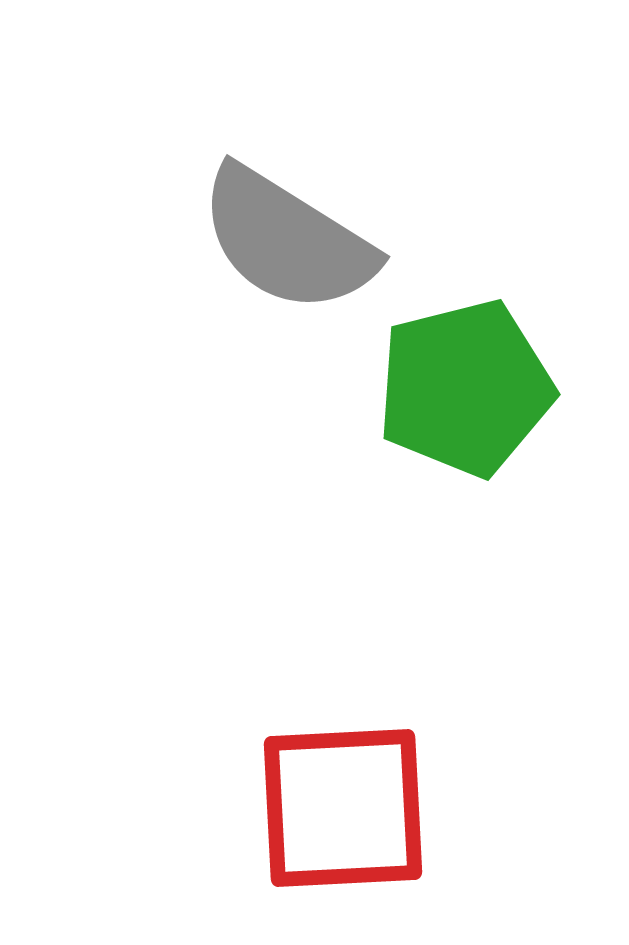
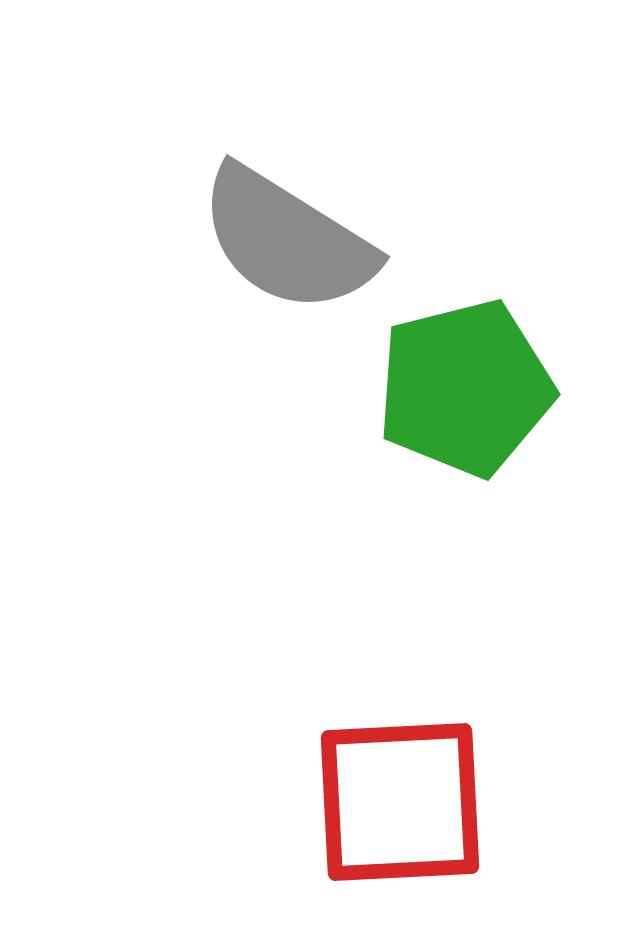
red square: moved 57 px right, 6 px up
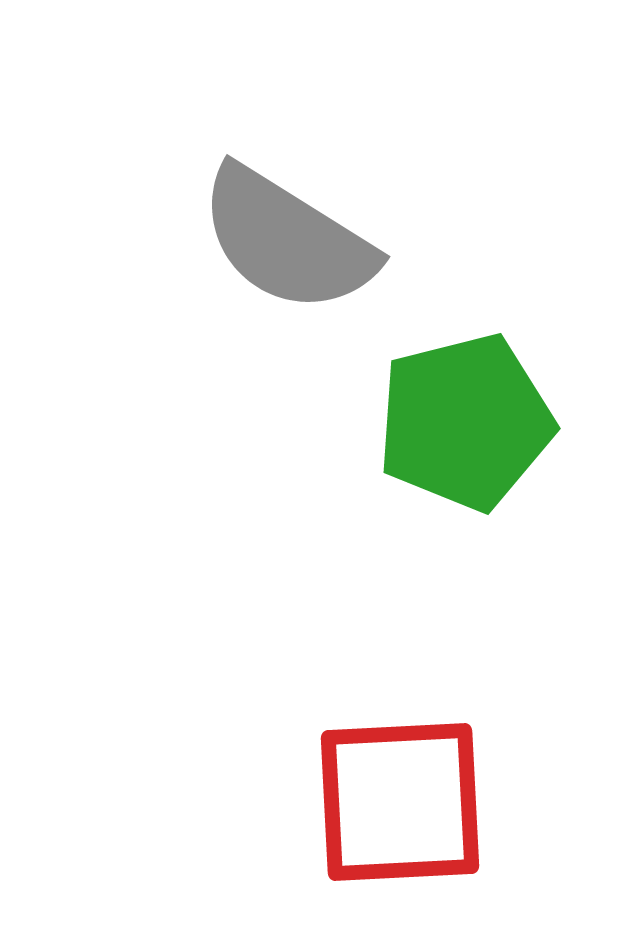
green pentagon: moved 34 px down
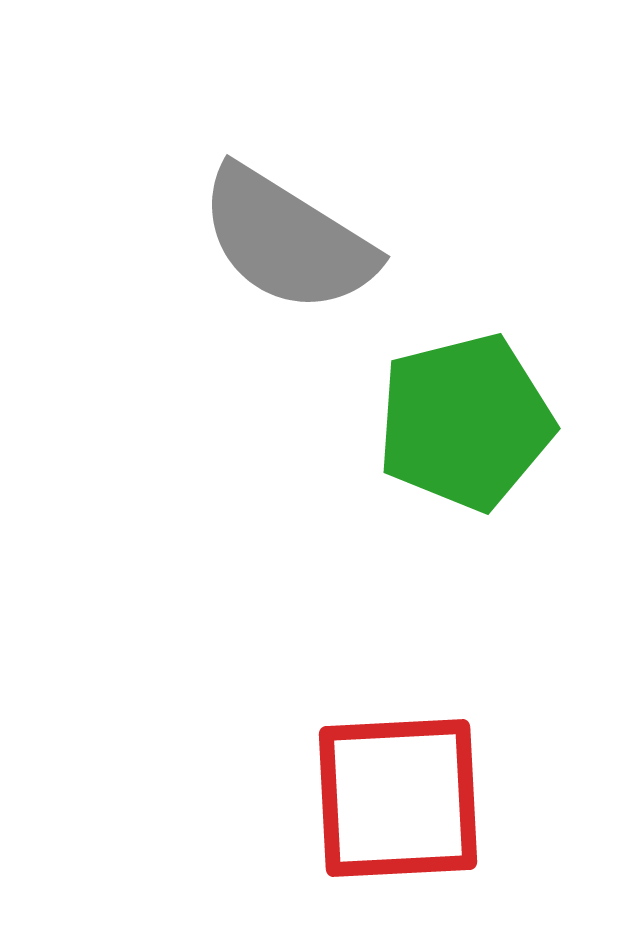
red square: moved 2 px left, 4 px up
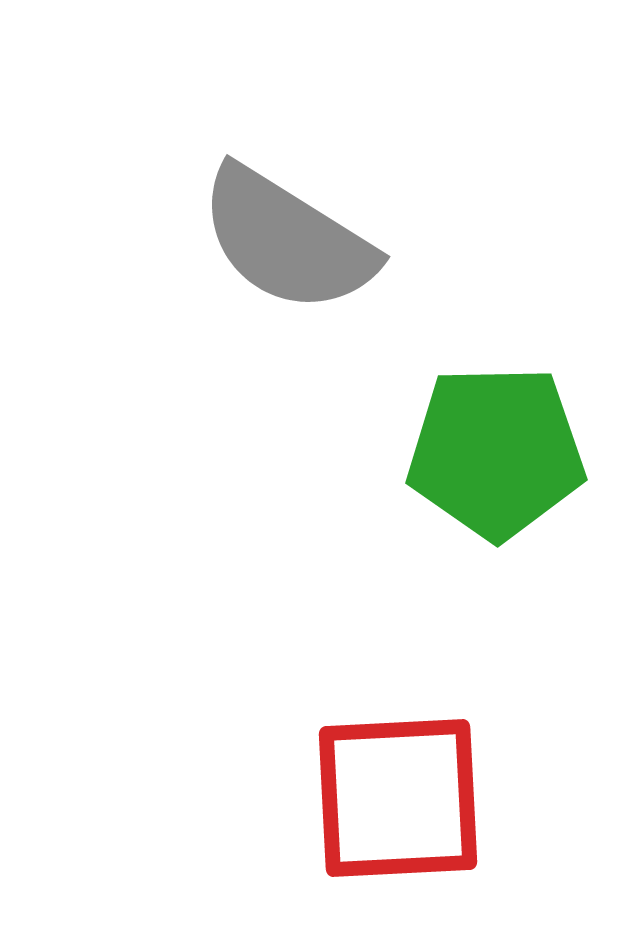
green pentagon: moved 31 px right, 30 px down; rotated 13 degrees clockwise
